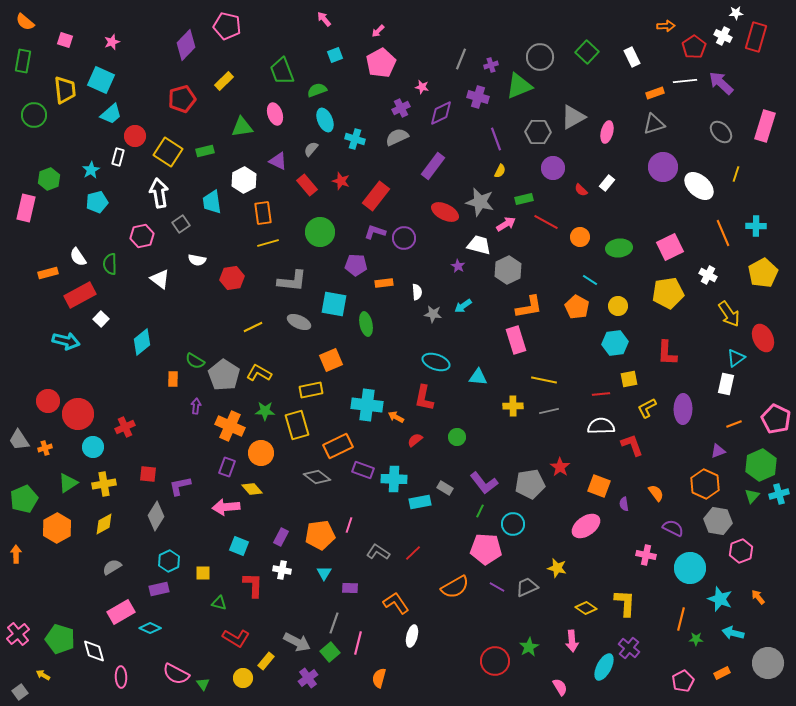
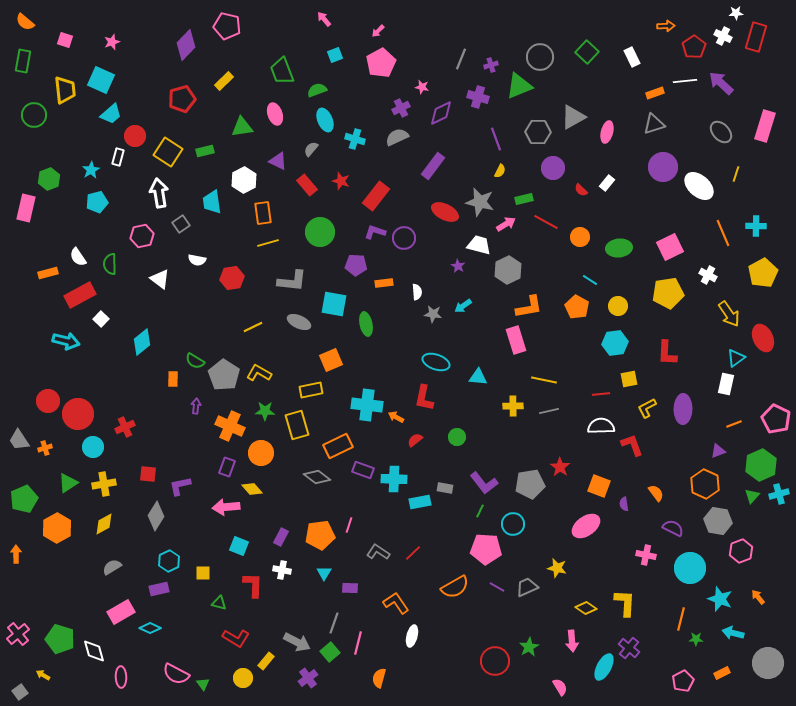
gray rectangle at (445, 488): rotated 21 degrees counterclockwise
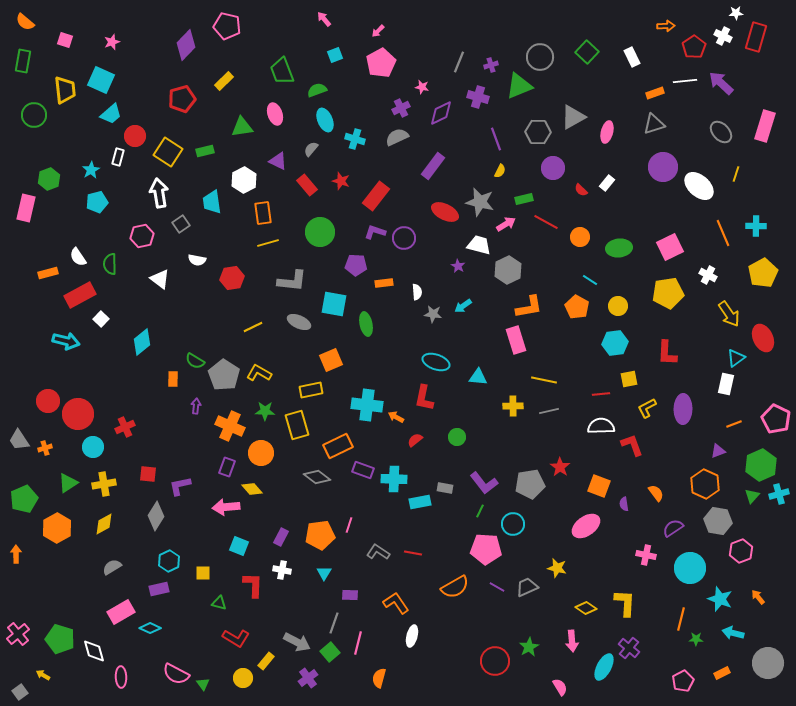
gray line at (461, 59): moved 2 px left, 3 px down
purple semicircle at (673, 528): rotated 60 degrees counterclockwise
red line at (413, 553): rotated 54 degrees clockwise
purple rectangle at (350, 588): moved 7 px down
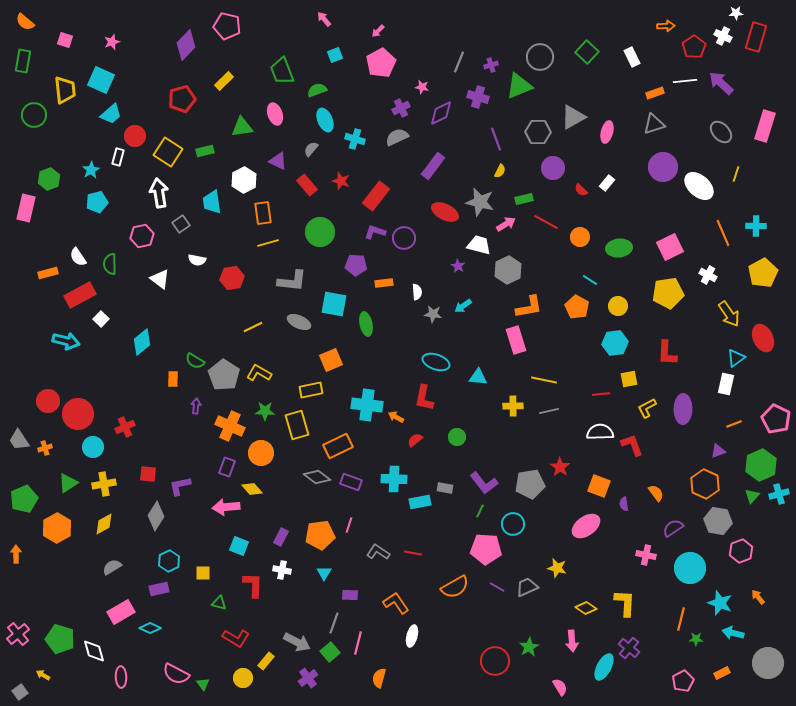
white semicircle at (601, 426): moved 1 px left, 6 px down
purple rectangle at (363, 470): moved 12 px left, 12 px down
cyan star at (720, 599): moved 4 px down
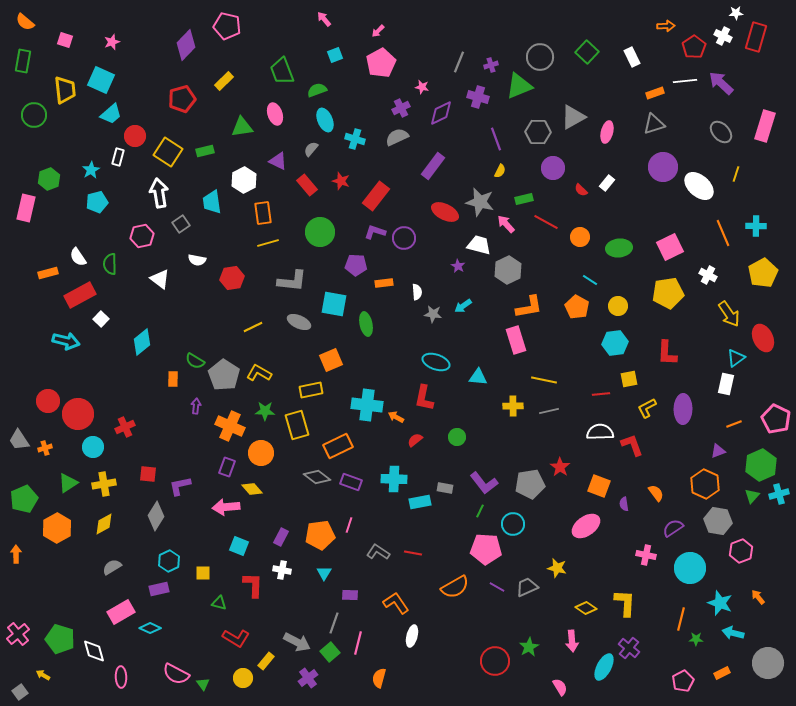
pink arrow at (506, 224): rotated 102 degrees counterclockwise
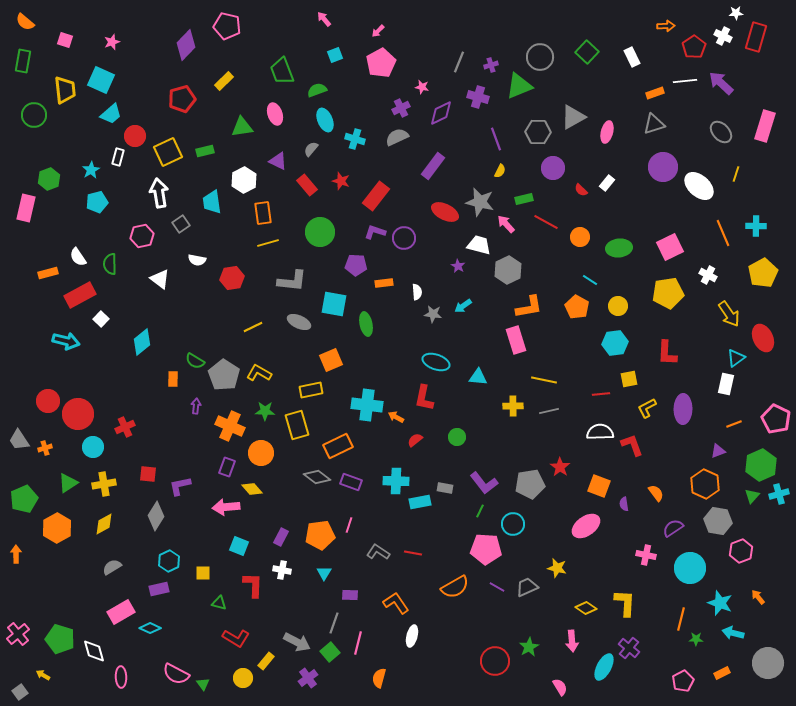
yellow square at (168, 152): rotated 32 degrees clockwise
cyan cross at (394, 479): moved 2 px right, 2 px down
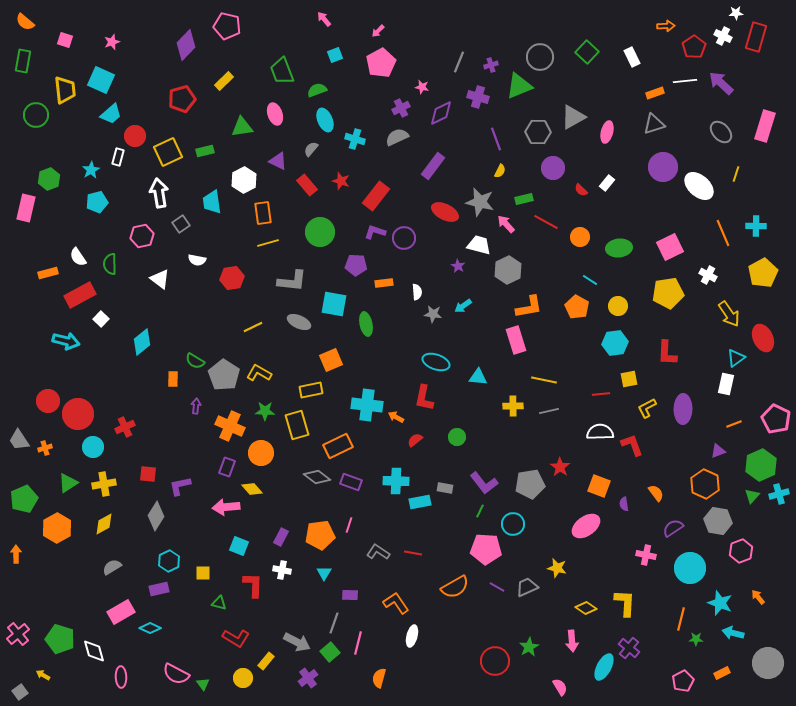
green circle at (34, 115): moved 2 px right
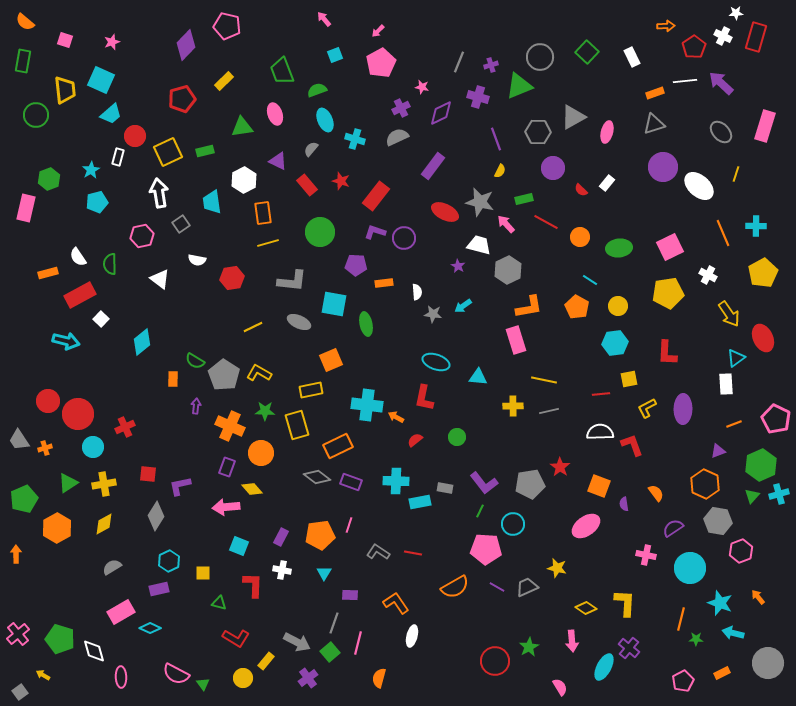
white rectangle at (726, 384): rotated 15 degrees counterclockwise
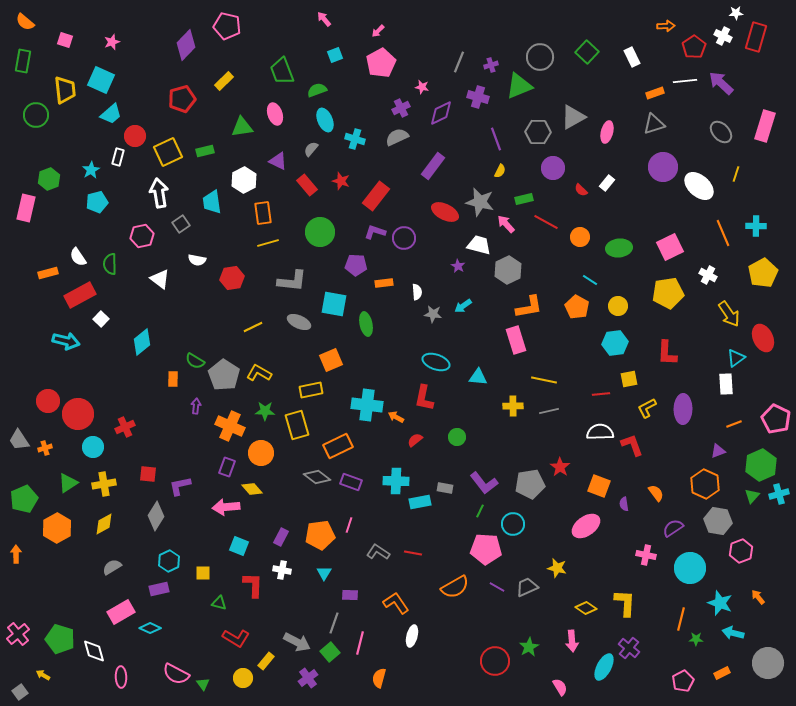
pink line at (358, 643): moved 2 px right
